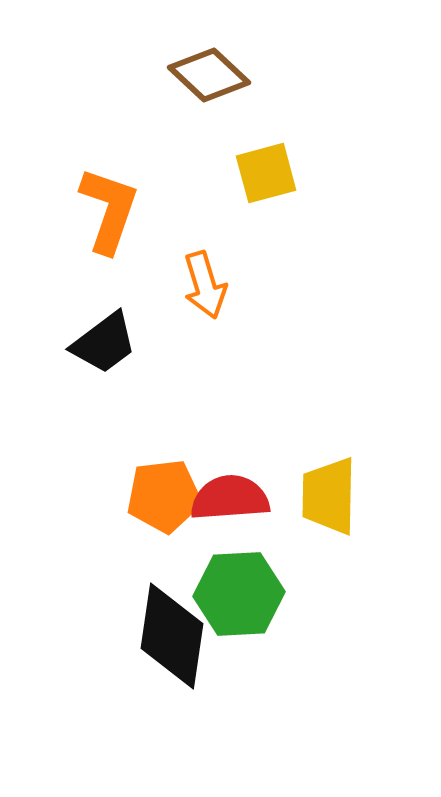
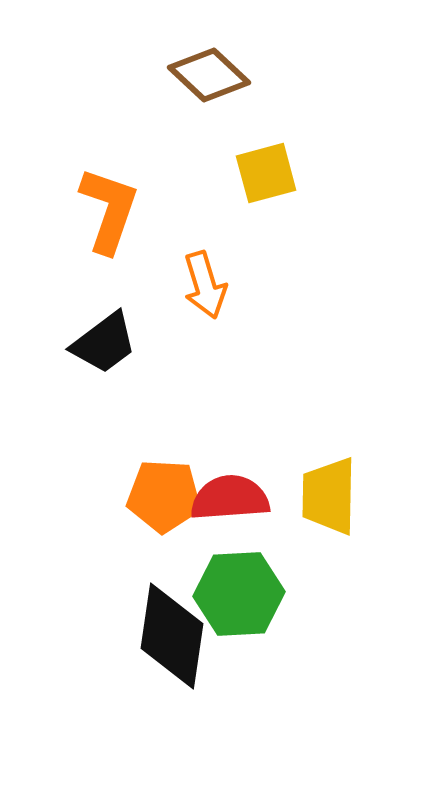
orange pentagon: rotated 10 degrees clockwise
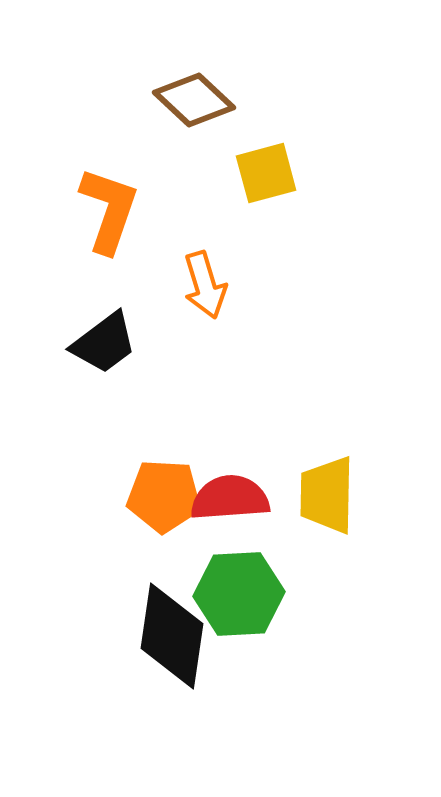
brown diamond: moved 15 px left, 25 px down
yellow trapezoid: moved 2 px left, 1 px up
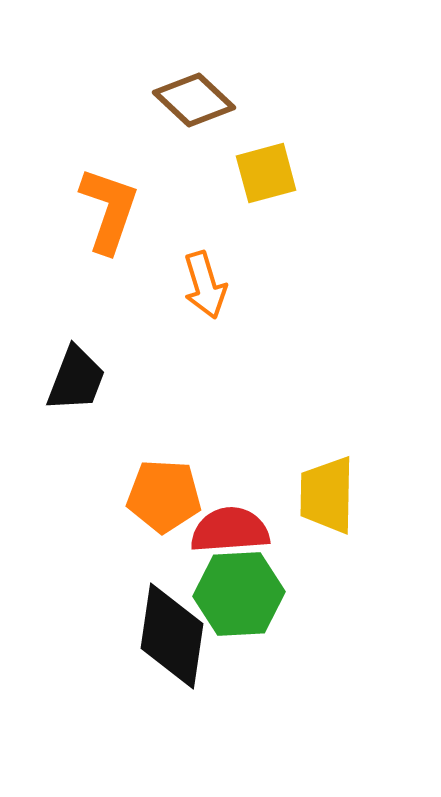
black trapezoid: moved 28 px left, 36 px down; rotated 32 degrees counterclockwise
red semicircle: moved 32 px down
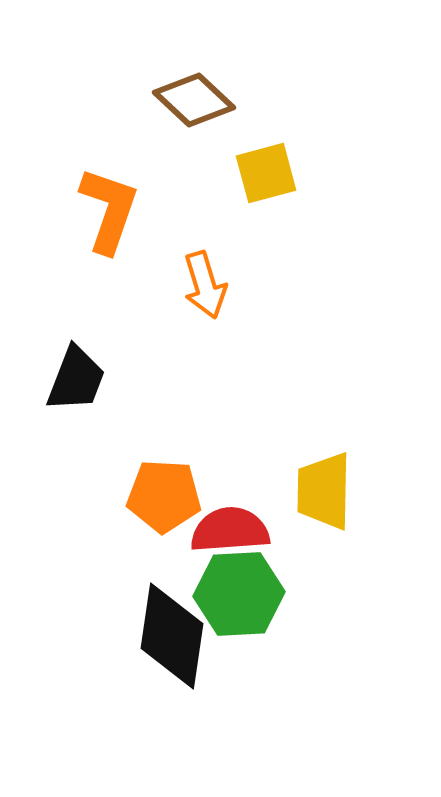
yellow trapezoid: moved 3 px left, 4 px up
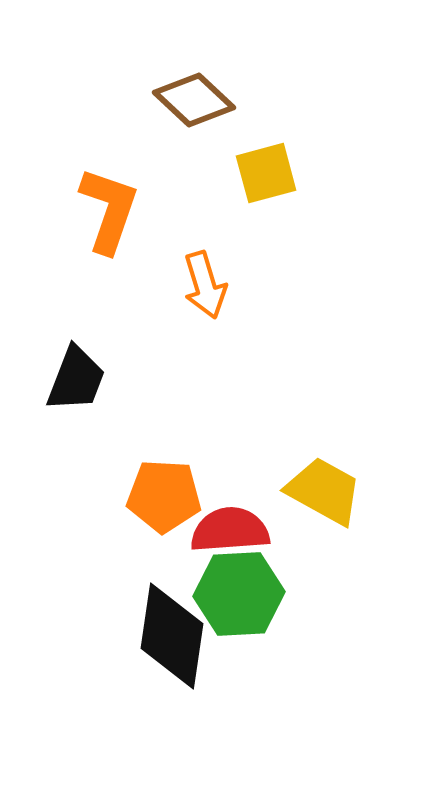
yellow trapezoid: rotated 118 degrees clockwise
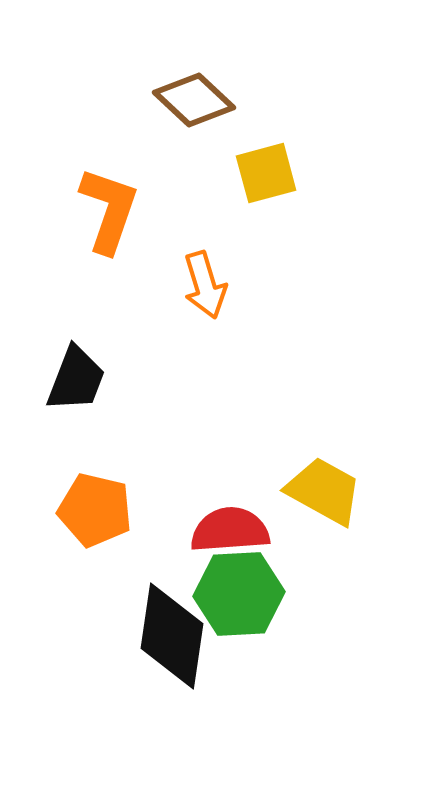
orange pentagon: moved 69 px left, 14 px down; rotated 10 degrees clockwise
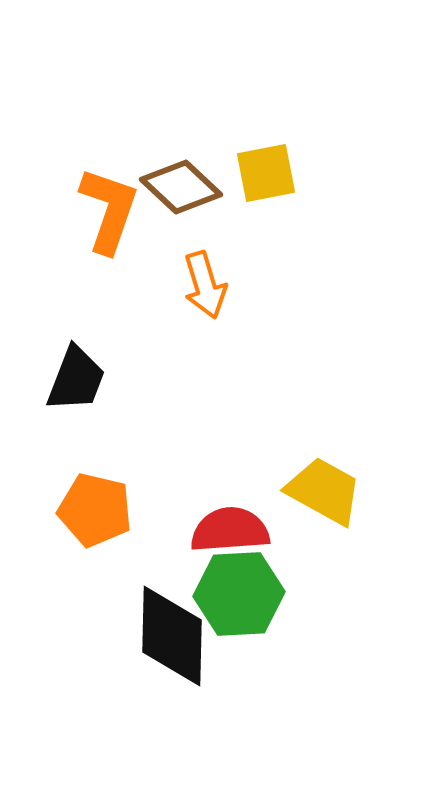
brown diamond: moved 13 px left, 87 px down
yellow square: rotated 4 degrees clockwise
black diamond: rotated 7 degrees counterclockwise
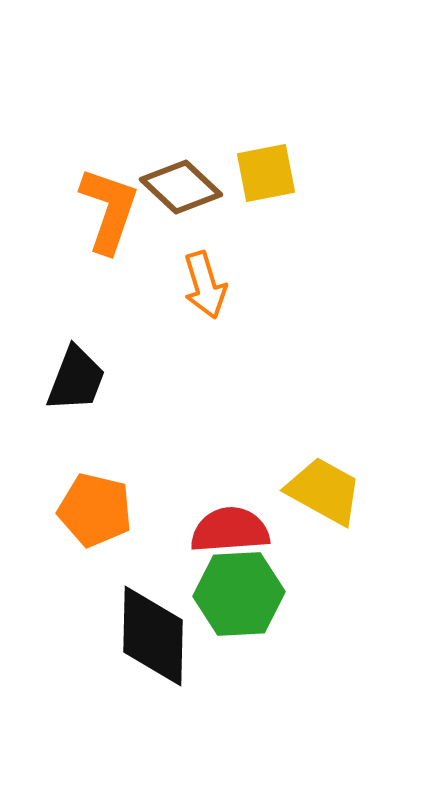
black diamond: moved 19 px left
